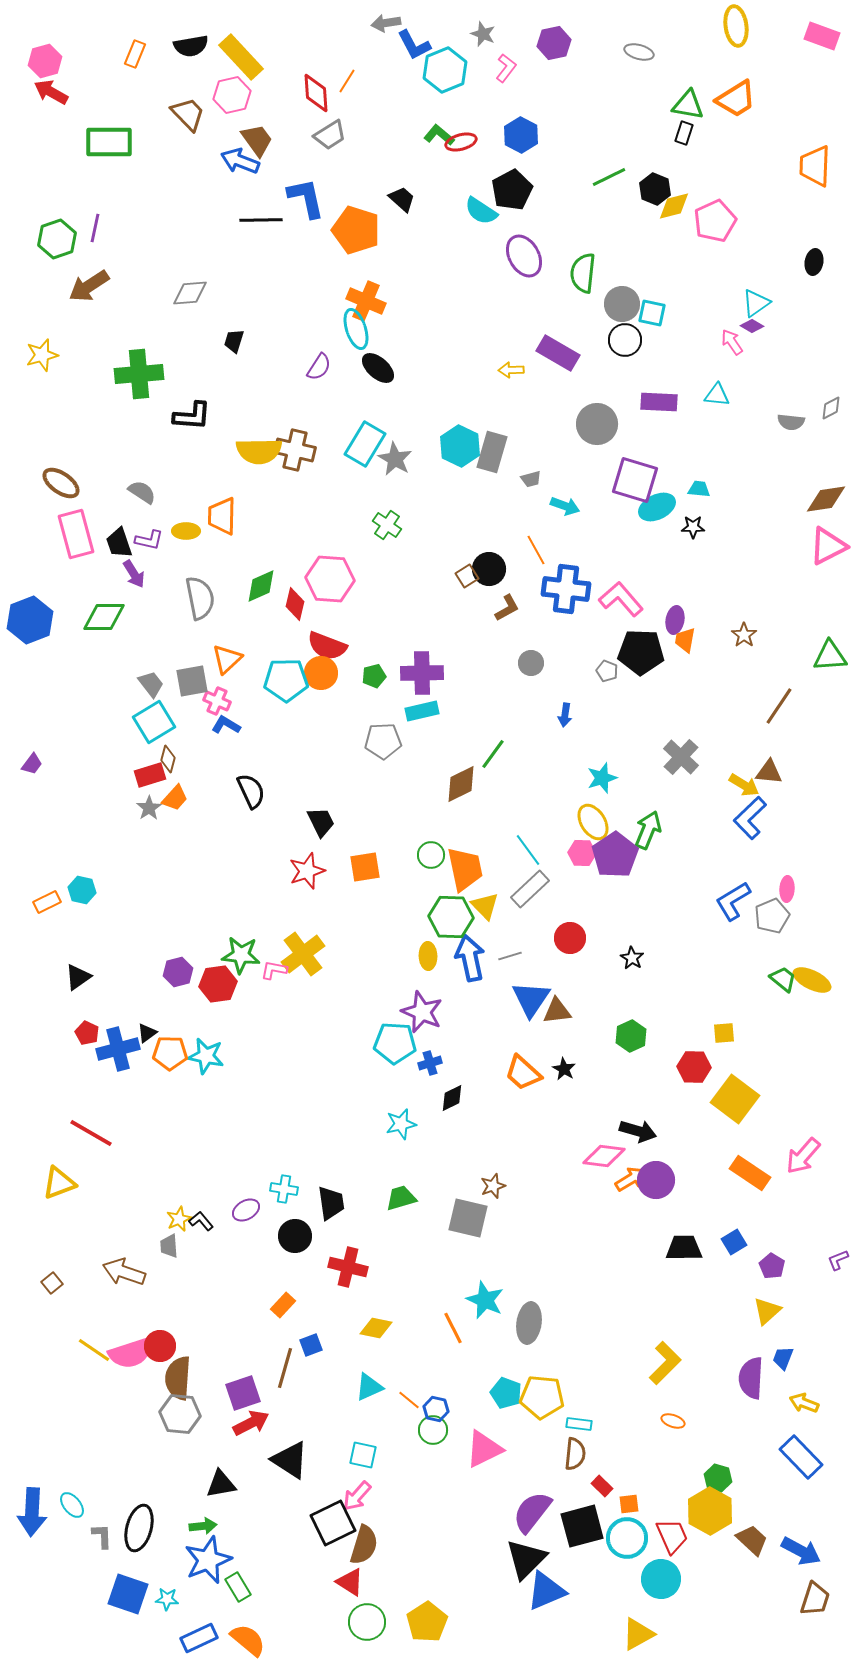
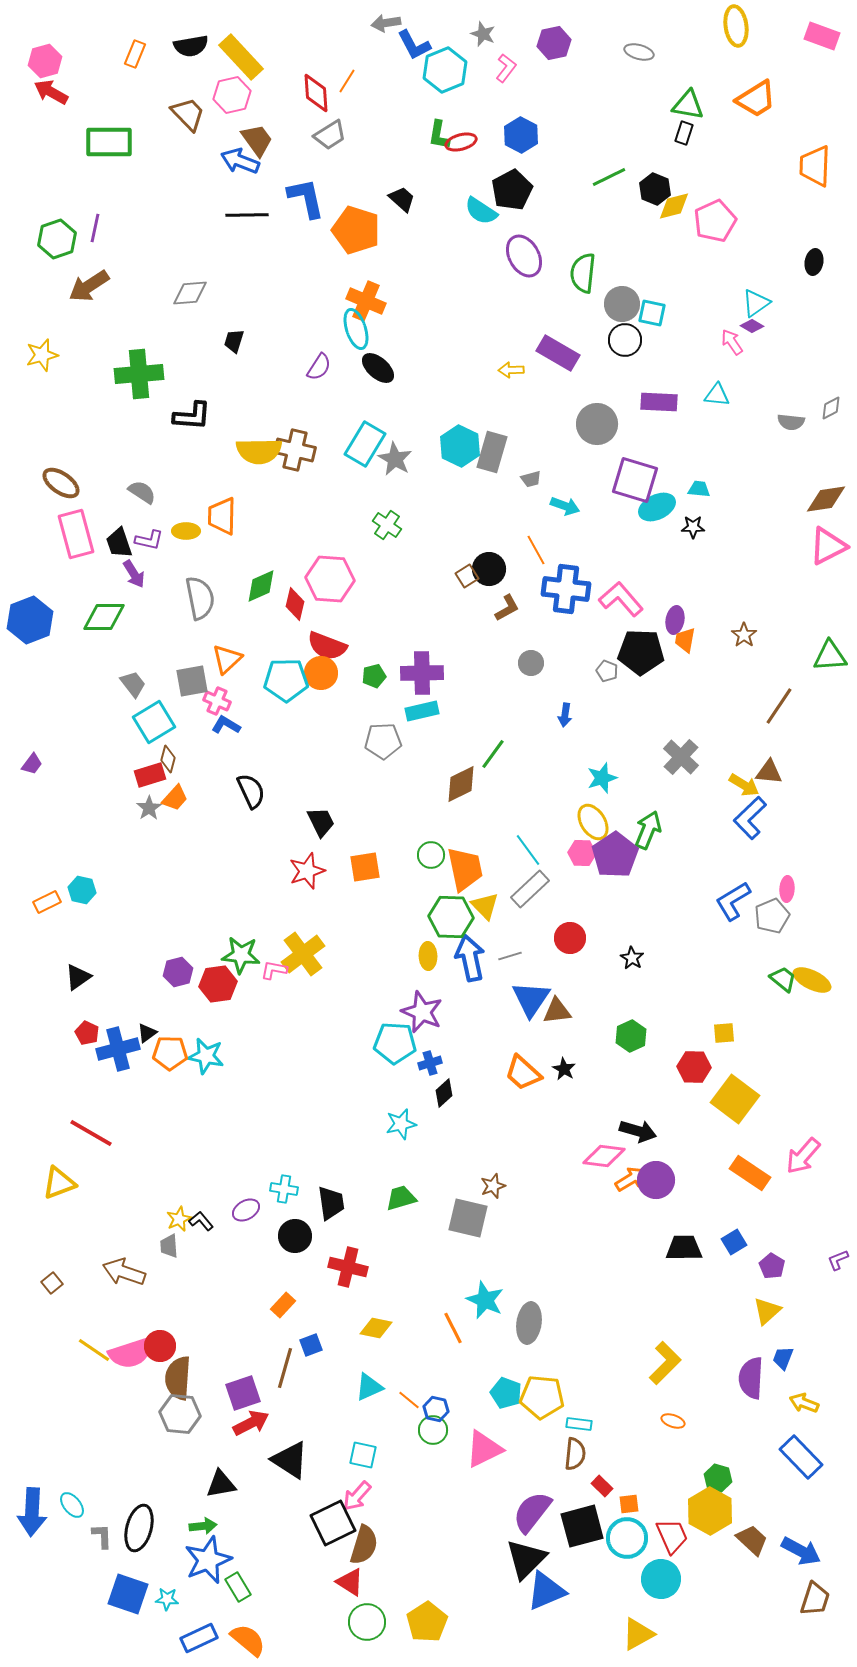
orange trapezoid at (736, 99): moved 20 px right
green L-shape at (439, 135): rotated 120 degrees counterclockwise
black line at (261, 220): moved 14 px left, 5 px up
gray trapezoid at (151, 684): moved 18 px left
black diamond at (452, 1098): moved 8 px left, 5 px up; rotated 16 degrees counterclockwise
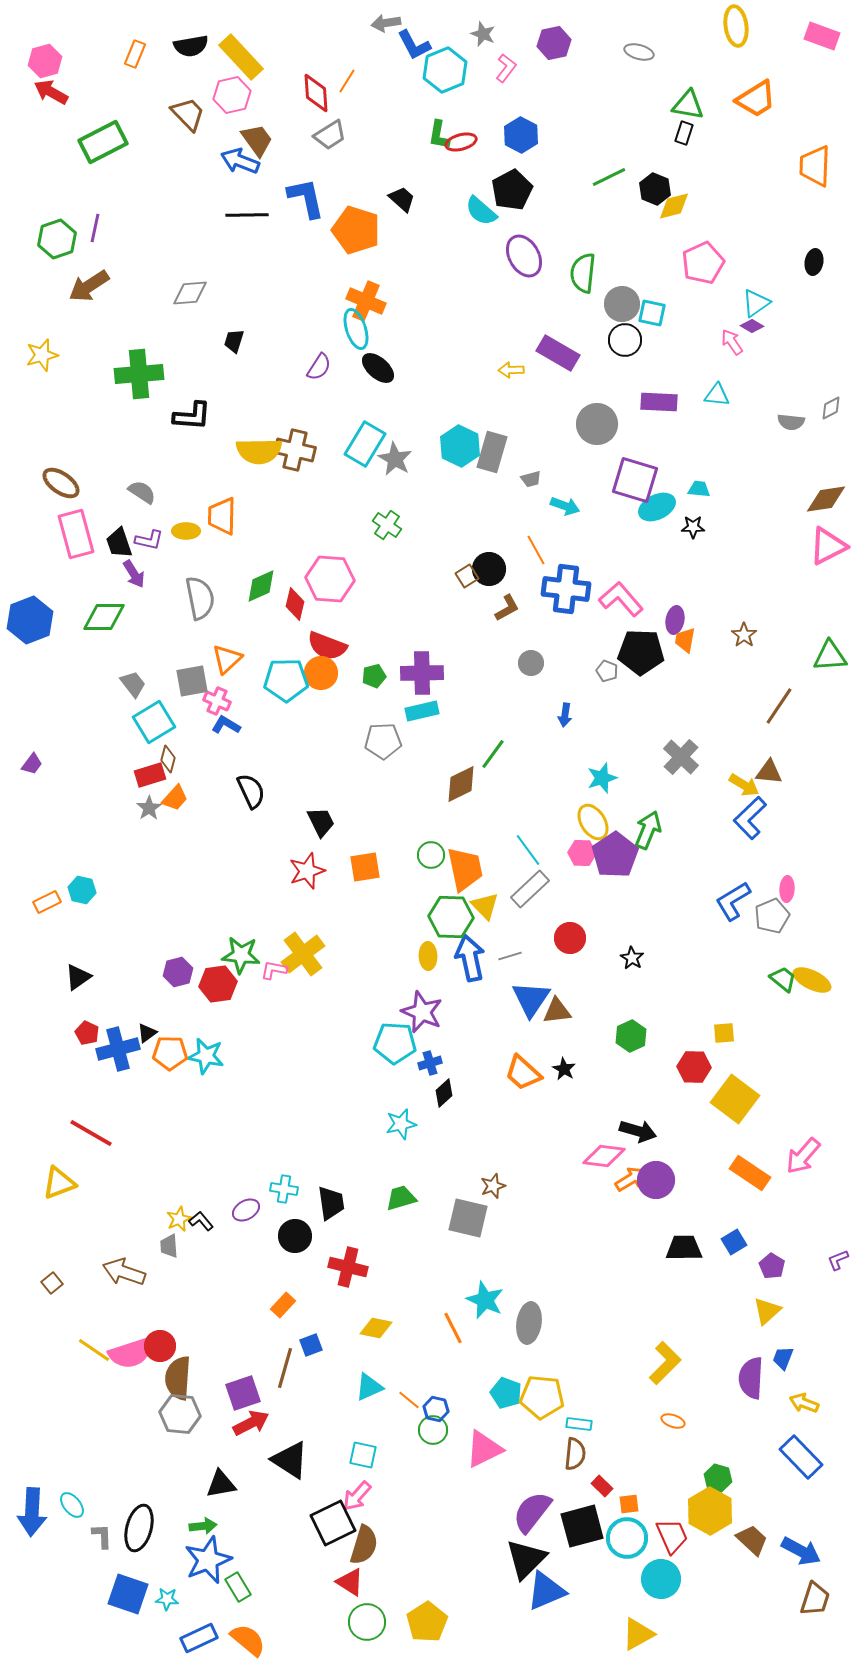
green rectangle at (109, 142): moved 6 px left; rotated 27 degrees counterclockwise
cyan semicircle at (481, 211): rotated 8 degrees clockwise
pink pentagon at (715, 221): moved 12 px left, 42 px down
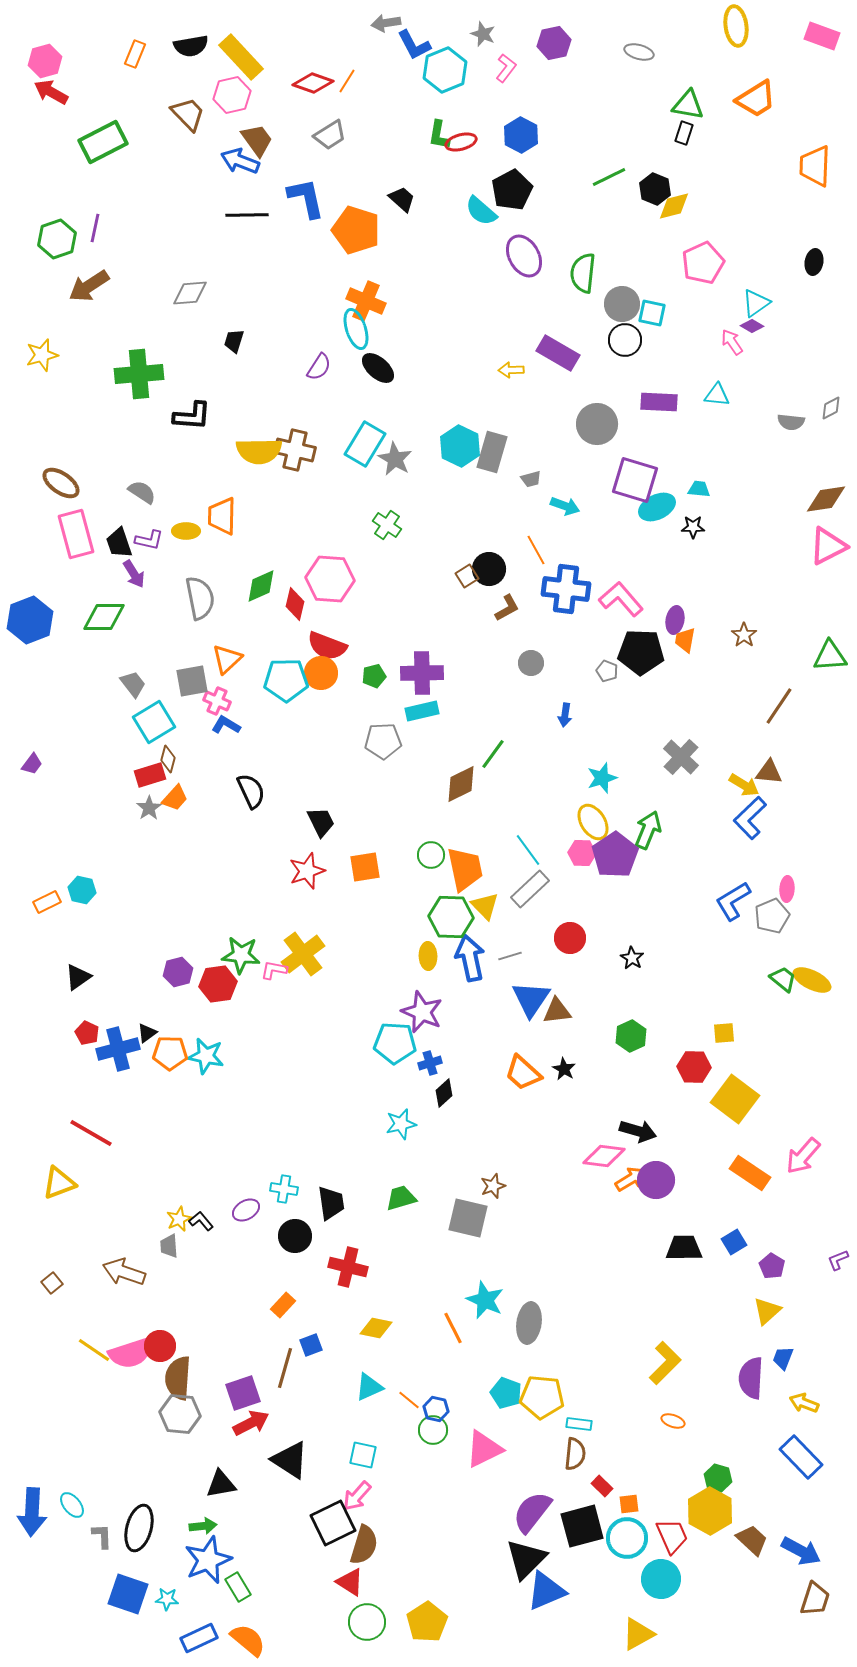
red diamond at (316, 93): moved 3 px left, 10 px up; rotated 66 degrees counterclockwise
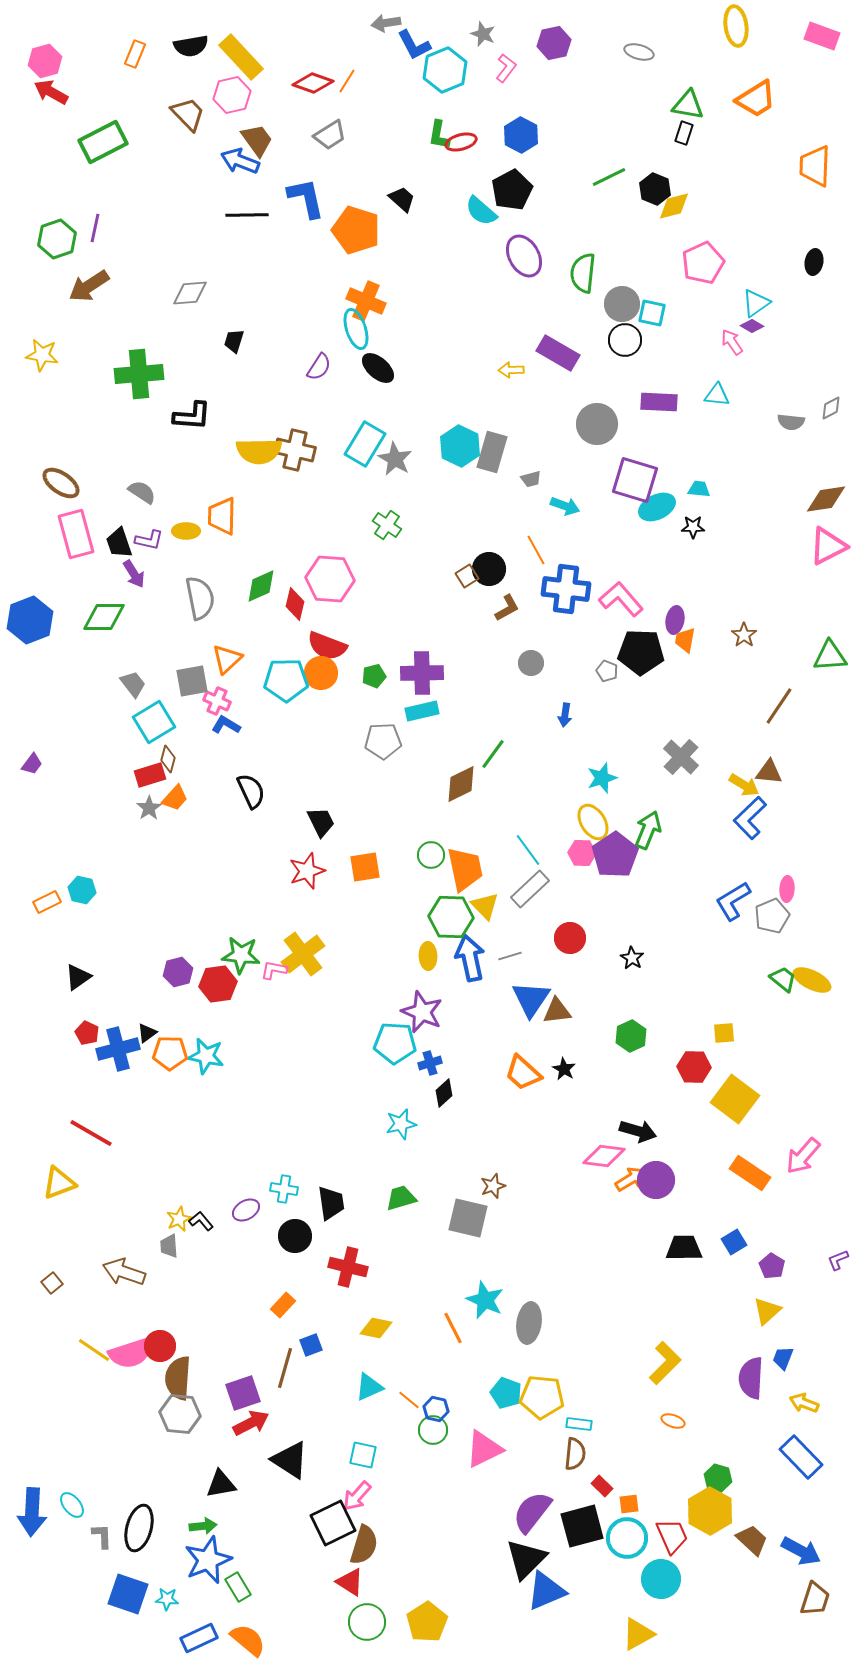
yellow star at (42, 355): rotated 24 degrees clockwise
